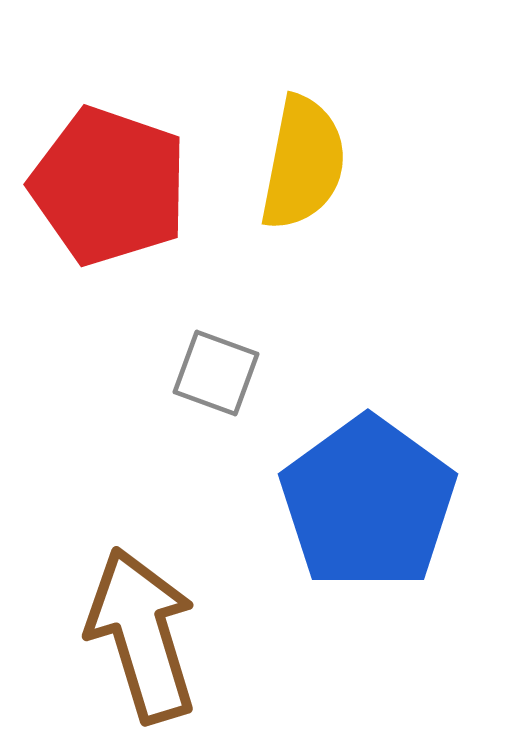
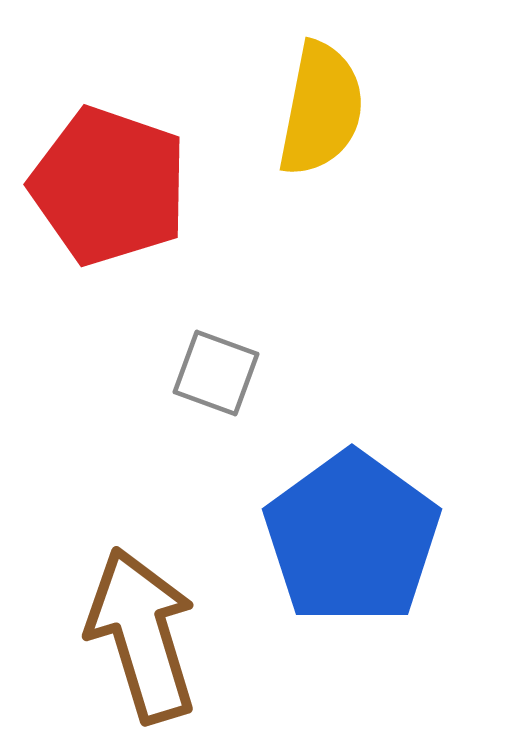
yellow semicircle: moved 18 px right, 54 px up
blue pentagon: moved 16 px left, 35 px down
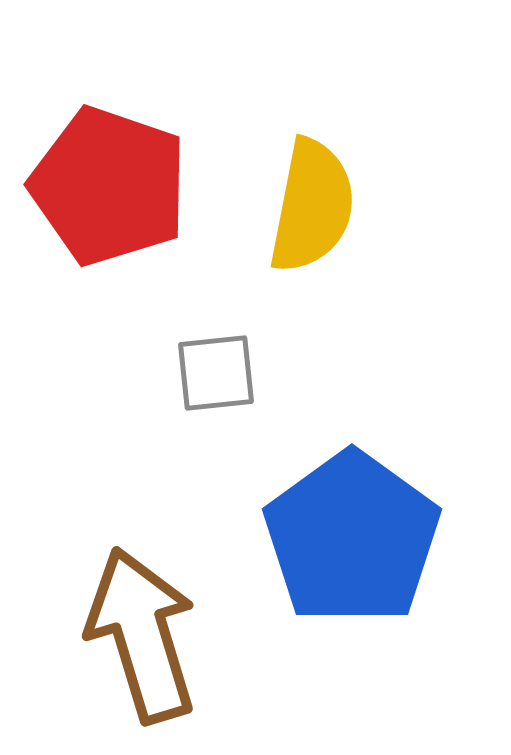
yellow semicircle: moved 9 px left, 97 px down
gray square: rotated 26 degrees counterclockwise
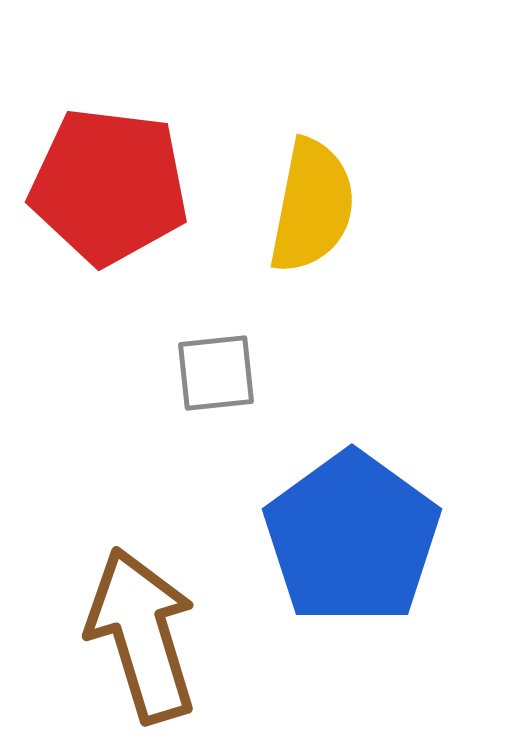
red pentagon: rotated 12 degrees counterclockwise
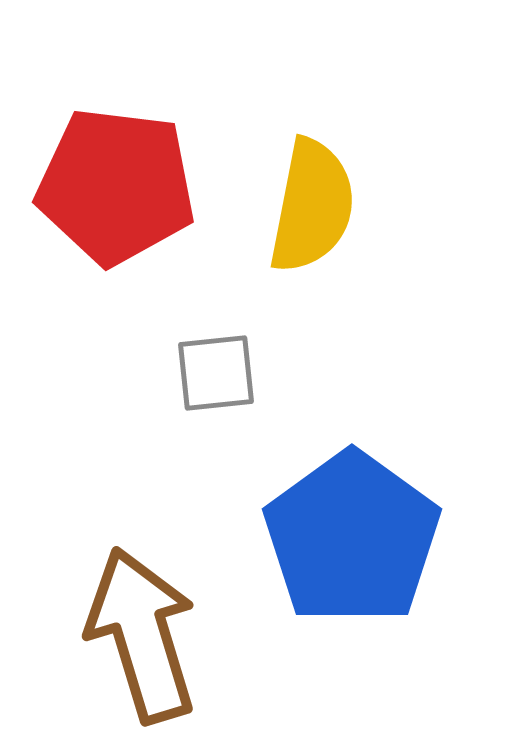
red pentagon: moved 7 px right
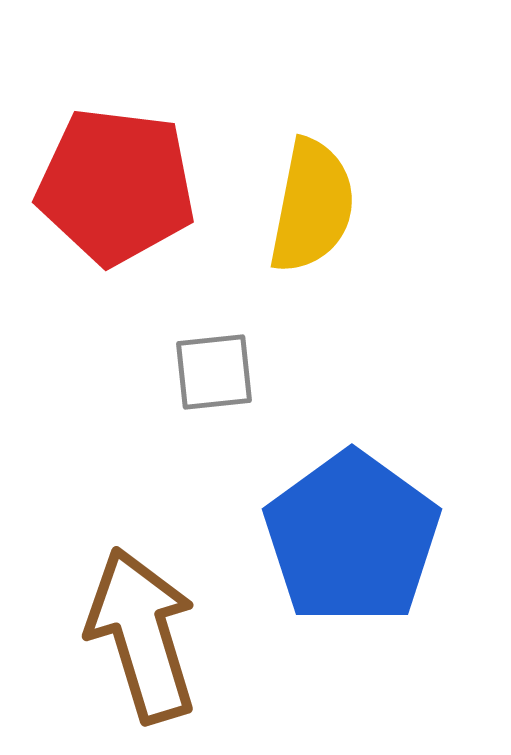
gray square: moved 2 px left, 1 px up
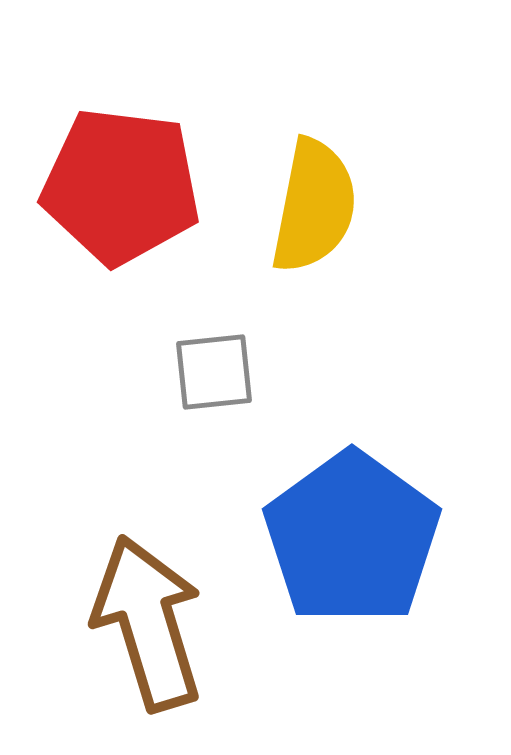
red pentagon: moved 5 px right
yellow semicircle: moved 2 px right
brown arrow: moved 6 px right, 12 px up
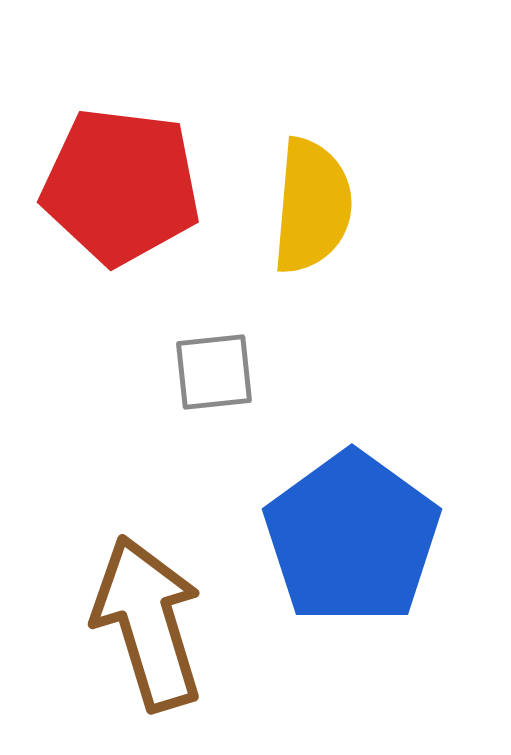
yellow semicircle: moved 2 px left; rotated 6 degrees counterclockwise
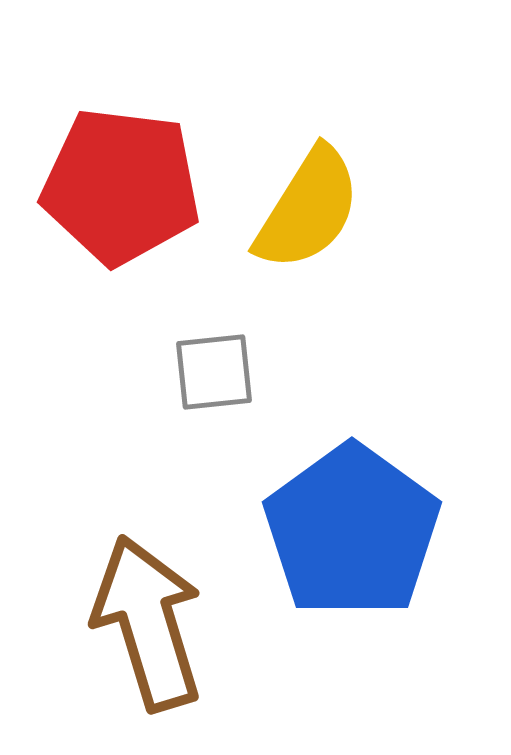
yellow semicircle: moved 4 px left, 3 px down; rotated 27 degrees clockwise
blue pentagon: moved 7 px up
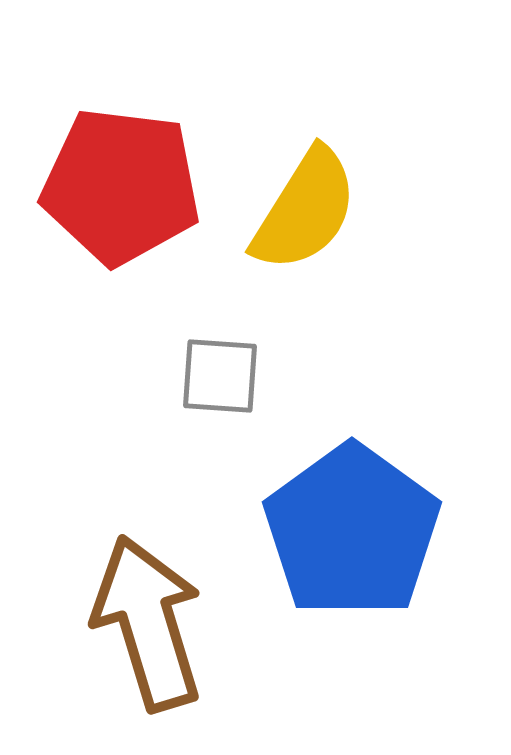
yellow semicircle: moved 3 px left, 1 px down
gray square: moved 6 px right, 4 px down; rotated 10 degrees clockwise
